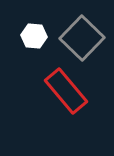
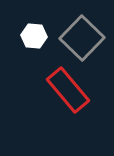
red rectangle: moved 2 px right, 1 px up
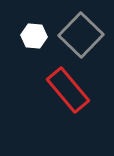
gray square: moved 1 px left, 3 px up
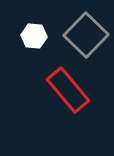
gray square: moved 5 px right
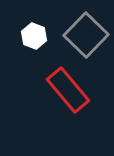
white hexagon: rotated 15 degrees clockwise
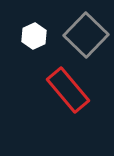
white hexagon: rotated 15 degrees clockwise
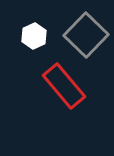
red rectangle: moved 4 px left, 4 px up
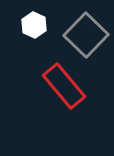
white hexagon: moved 11 px up; rotated 10 degrees counterclockwise
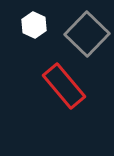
gray square: moved 1 px right, 1 px up
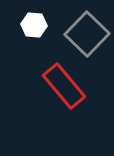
white hexagon: rotated 20 degrees counterclockwise
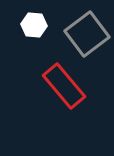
gray square: rotated 9 degrees clockwise
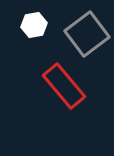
white hexagon: rotated 15 degrees counterclockwise
